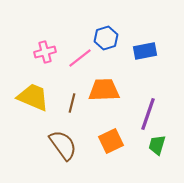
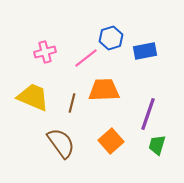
blue hexagon: moved 5 px right
pink line: moved 6 px right
orange square: rotated 15 degrees counterclockwise
brown semicircle: moved 2 px left, 2 px up
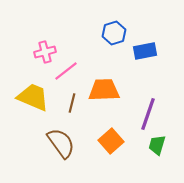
blue hexagon: moved 3 px right, 5 px up
pink line: moved 20 px left, 13 px down
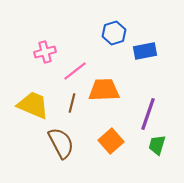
pink line: moved 9 px right
yellow trapezoid: moved 8 px down
brown semicircle: rotated 8 degrees clockwise
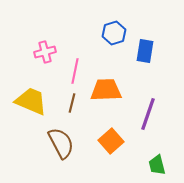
blue rectangle: rotated 70 degrees counterclockwise
pink line: rotated 40 degrees counterclockwise
orange trapezoid: moved 2 px right
yellow trapezoid: moved 2 px left, 4 px up
green trapezoid: moved 20 px down; rotated 30 degrees counterclockwise
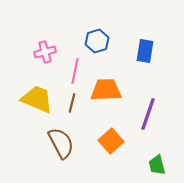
blue hexagon: moved 17 px left, 8 px down
yellow trapezoid: moved 6 px right, 2 px up
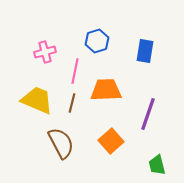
yellow trapezoid: moved 1 px down
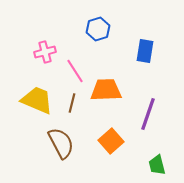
blue hexagon: moved 1 px right, 12 px up
pink line: rotated 45 degrees counterclockwise
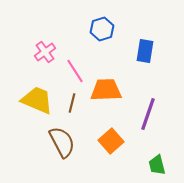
blue hexagon: moved 4 px right
pink cross: rotated 20 degrees counterclockwise
brown semicircle: moved 1 px right, 1 px up
